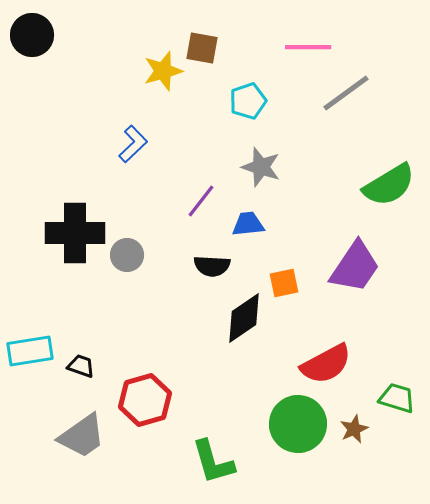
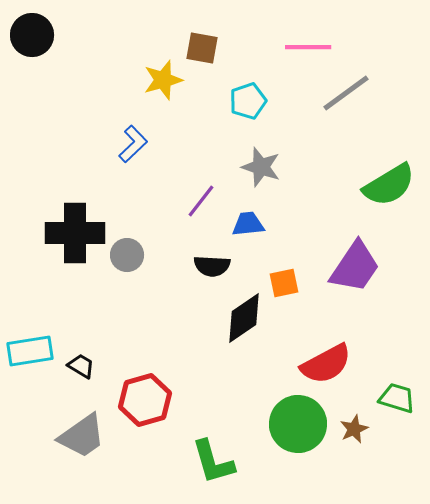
yellow star: moved 9 px down
black trapezoid: rotated 12 degrees clockwise
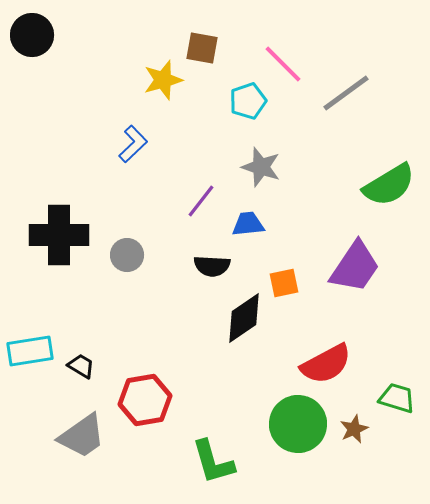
pink line: moved 25 px left, 17 px down; rotated 45 degrees clockwise
black cross: moved 16 px left, 2 px down
red hexagon: rotated 6 degrees clockwise
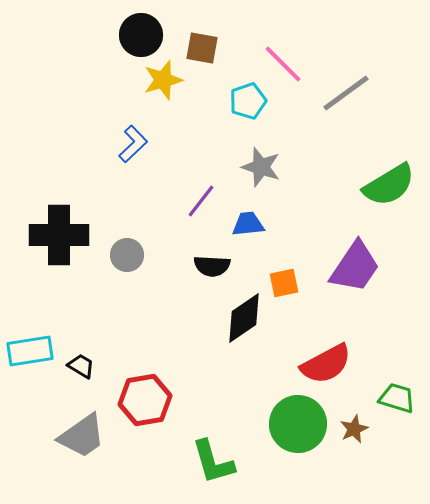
black circle: moved 109 px right
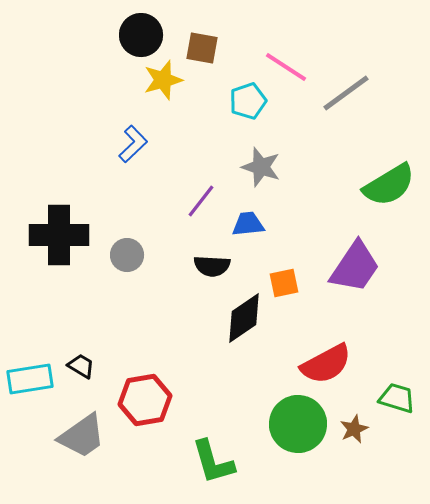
pink line: moved 3 px right, 3 px down; rotated 12 degrees counterclockwise
cyan rectangle: moved 28 px down
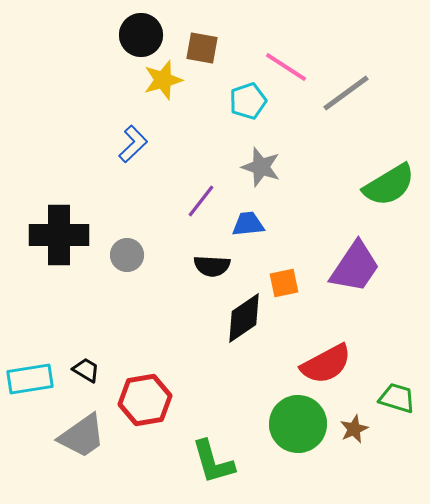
black trapezoid: moved 5 px right, 4 px down
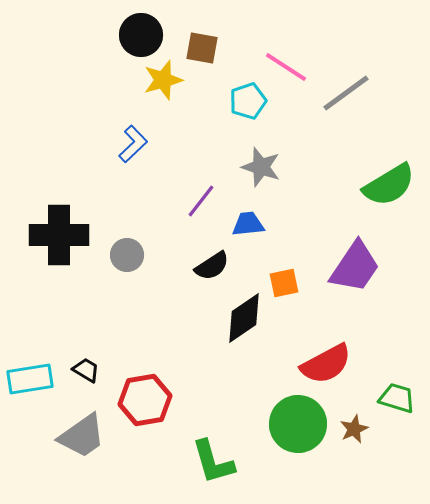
black semicircle: rotated 36 degrees counterclockwise
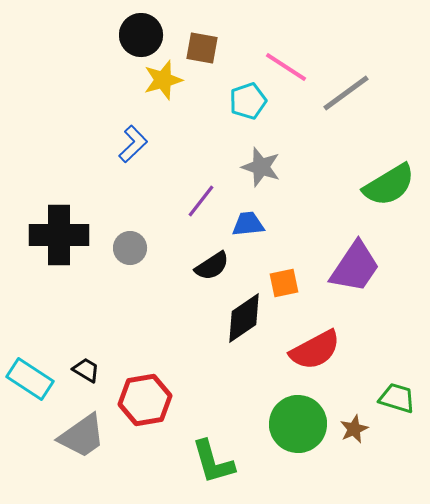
gray circle: moved 3 px right, 7 px up
red semicircle: moved 11 px left, 14 px up
cyan rectangle: rotated 42 degrees clockwise
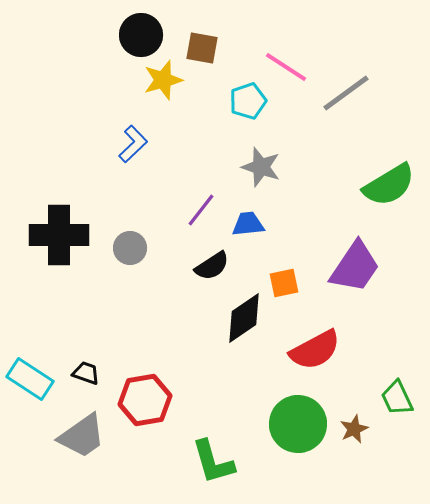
purple line: moved 9 px down
black trapezoid: moved 3 px down; rotated 12 degrees counterclockwise
green trapezoid: rotated 132 degrees counterclockwise
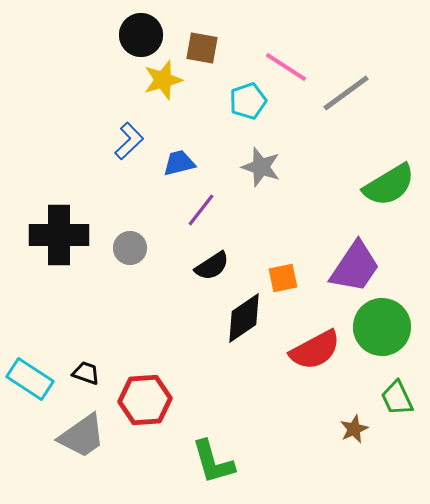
blue L-shape: moved 4 px left, 3 px up
blue trapezoid: moved 69 px left, 61 px up; rotated 8 degrees counterclockwise
orange square: moved 1 px left, 5 px up
red hexagon: rotated 6 degrees clockwise
green circle: moved 84 px right, 97 px up
